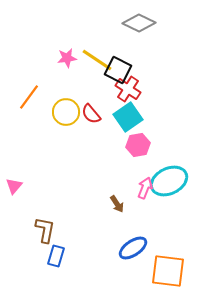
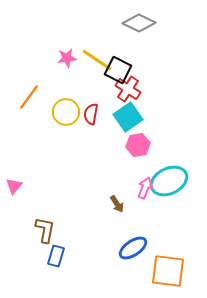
red semicircle: rotated 50 degrees clockwise
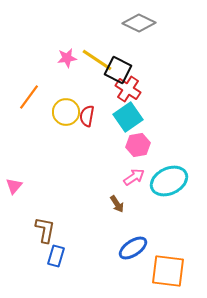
red semicircle: moved 4 px left, 2 px down
pink arrow: moved 11 px left, 11 px up; rotated 35 degrees clockwise
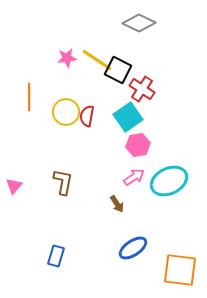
red cross: moved 14 px right
orange line: rotated 36 degrees counterclockwise
brown L-shape: moved 18 px right, 48 px up
orange square: moved 12 px right, 1 px up
